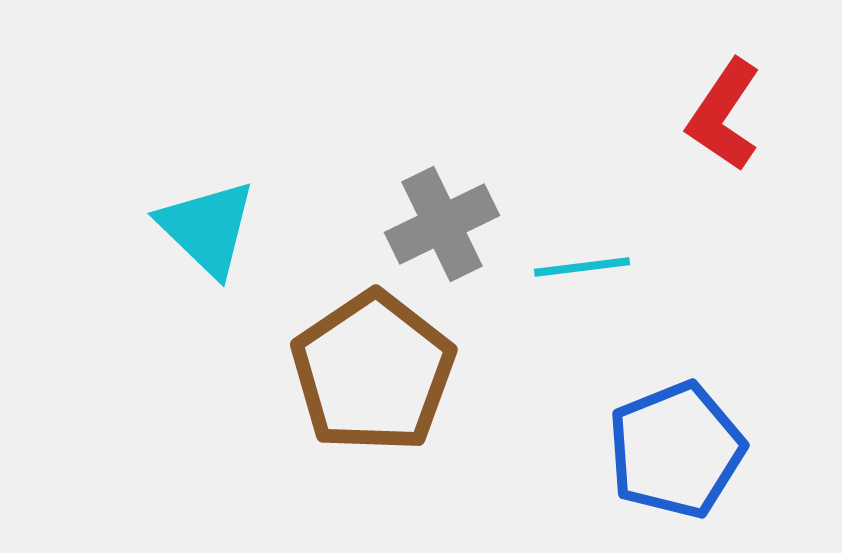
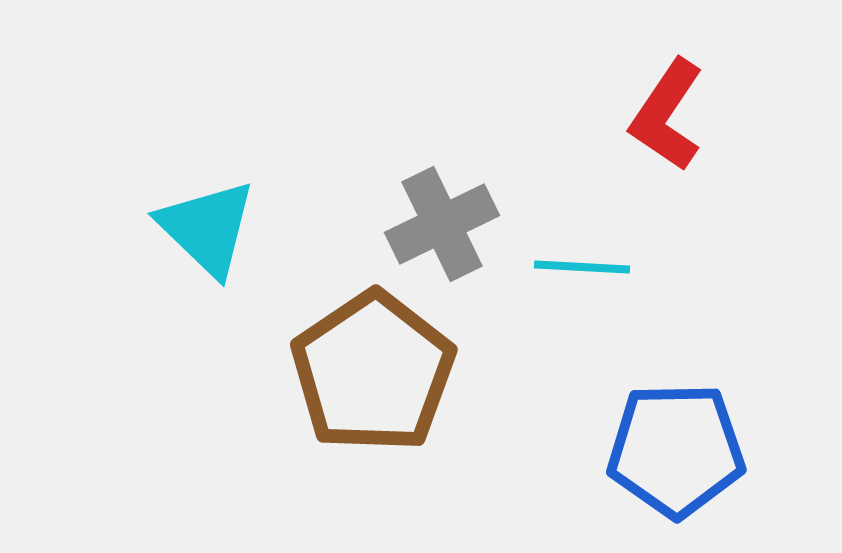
red L-shape: moved 57 px left
cyan line: rotated 10 degrees clockwise
blue pentagon: rotated 21 degrees clockwise
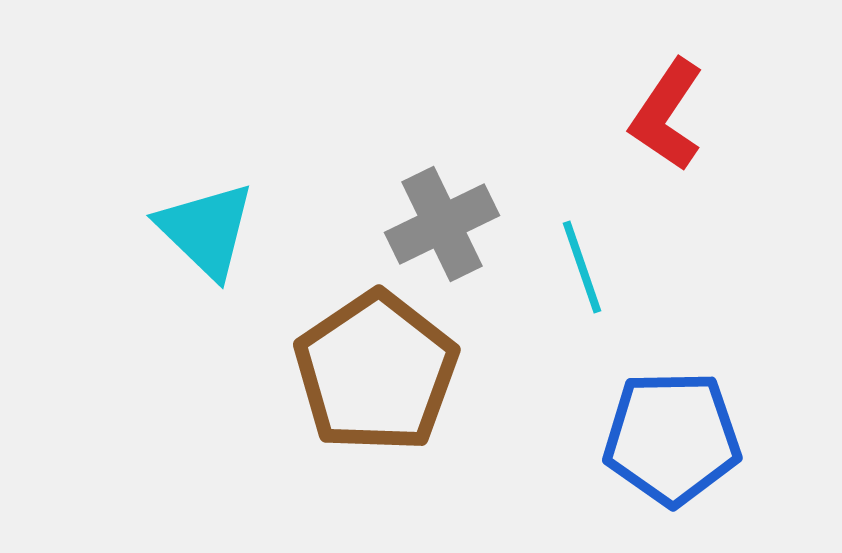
cyan triangle: moved 1 px left, 2 px down
cyan line: rotated 68 degrees clockwise
brown pentagon: moved 3 px right
blue pentagon: moved 4 px left, 12 px up
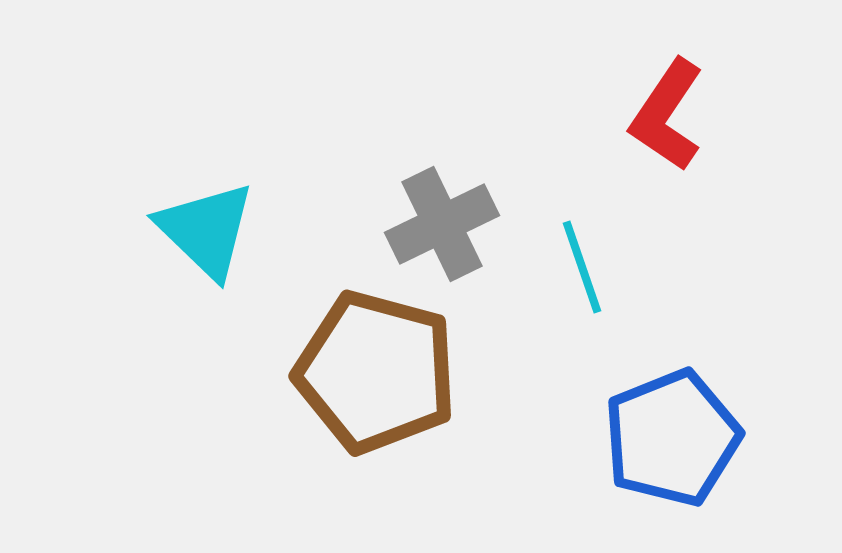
brown pentagon: rotated 23 degrees counterclockwise
blue pentagon: rotated 21 degrees counterclockwise
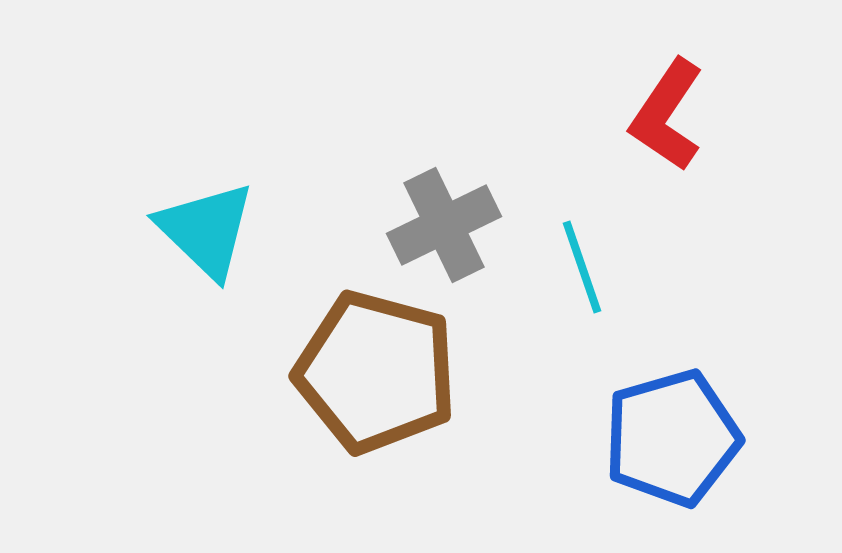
gray cross: moved 2 px right, 1 px down
blue pentagon: rotated 6 degrees clockwise
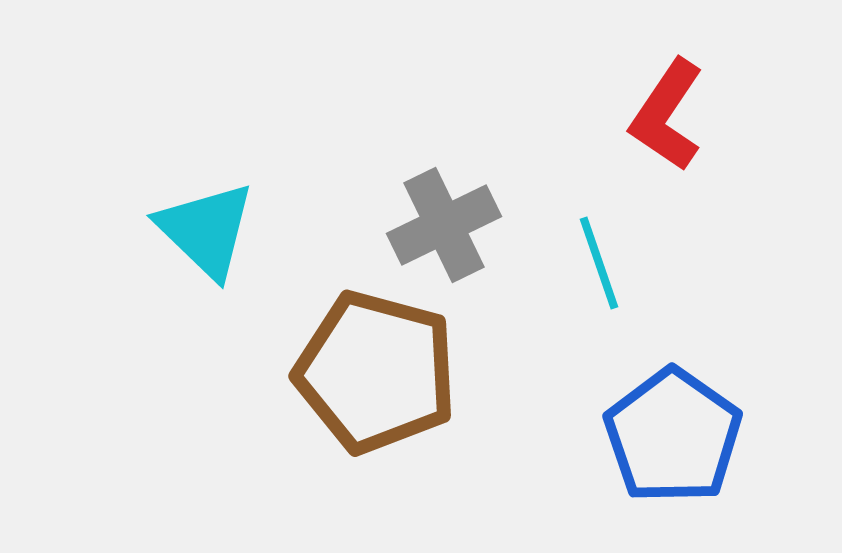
cyan line: moved 17 px right, 4 px up
blue pentagon: moved 1 px right, 2 px up; rotated 21 degrees counterclockwise
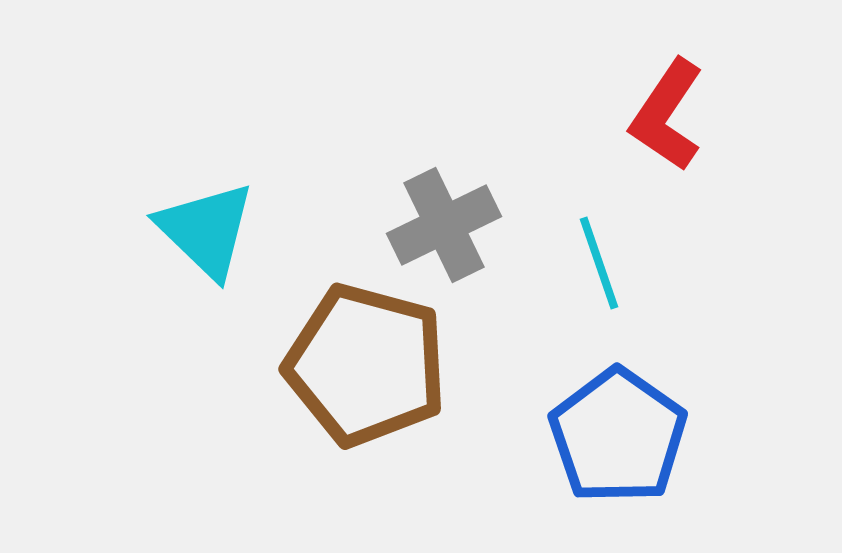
brown pentagon: moved 10 px left, 7 px up
blue pentagon: moved 55 px left
